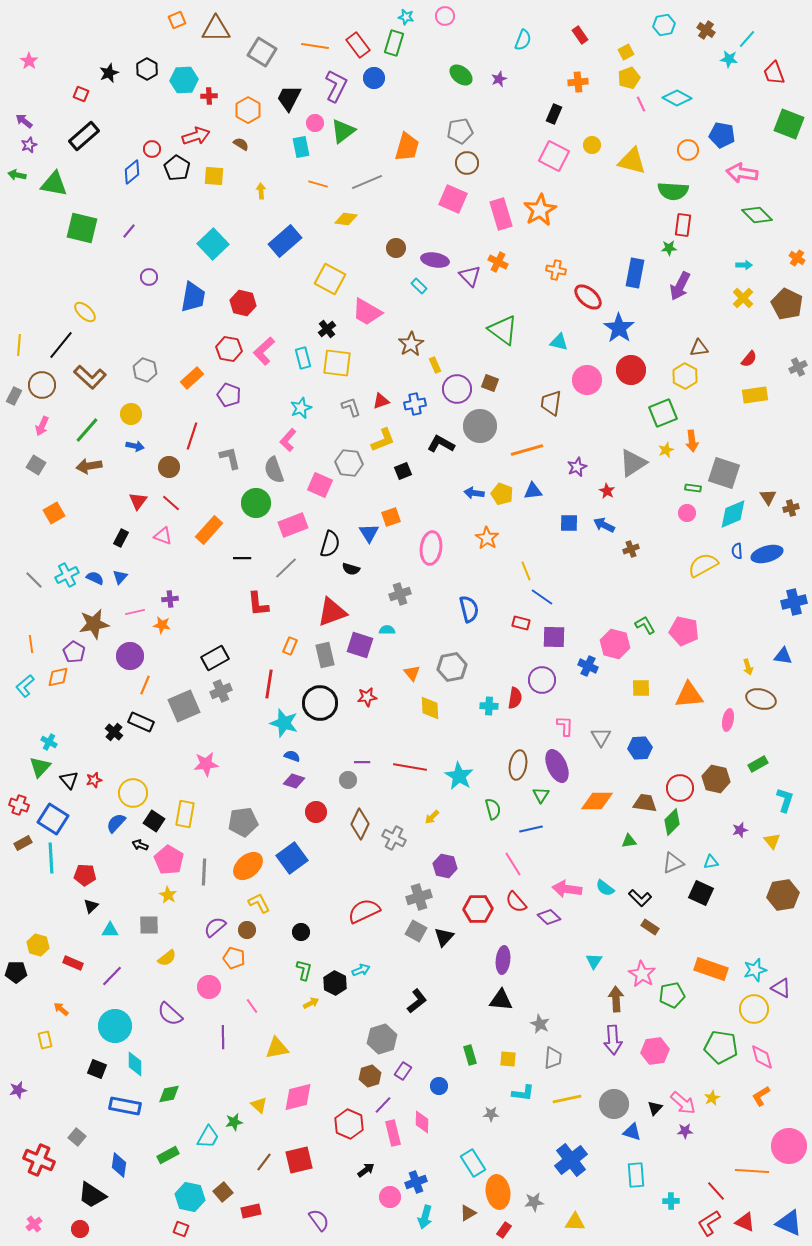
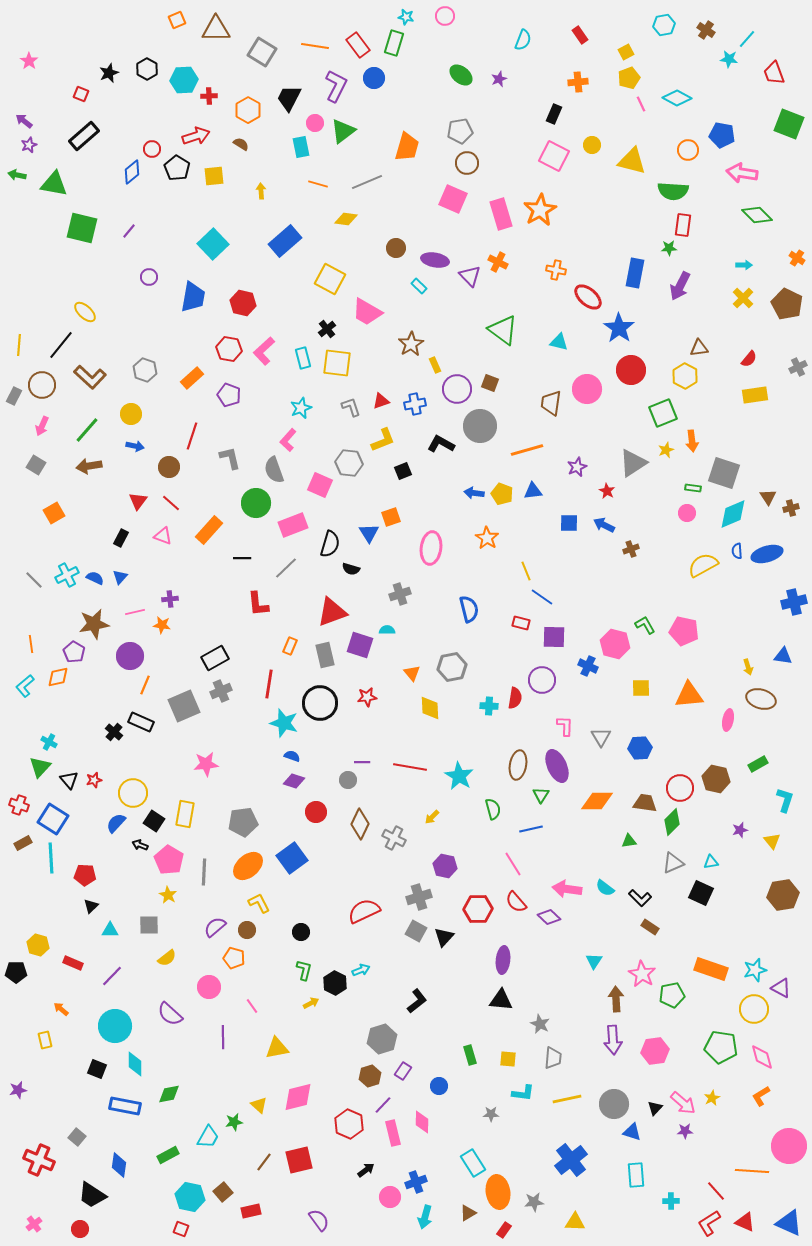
yellow square at (214, 176): rotated 10 degrees counterclockwise
pink circle at (587, 380): moved 9 px down
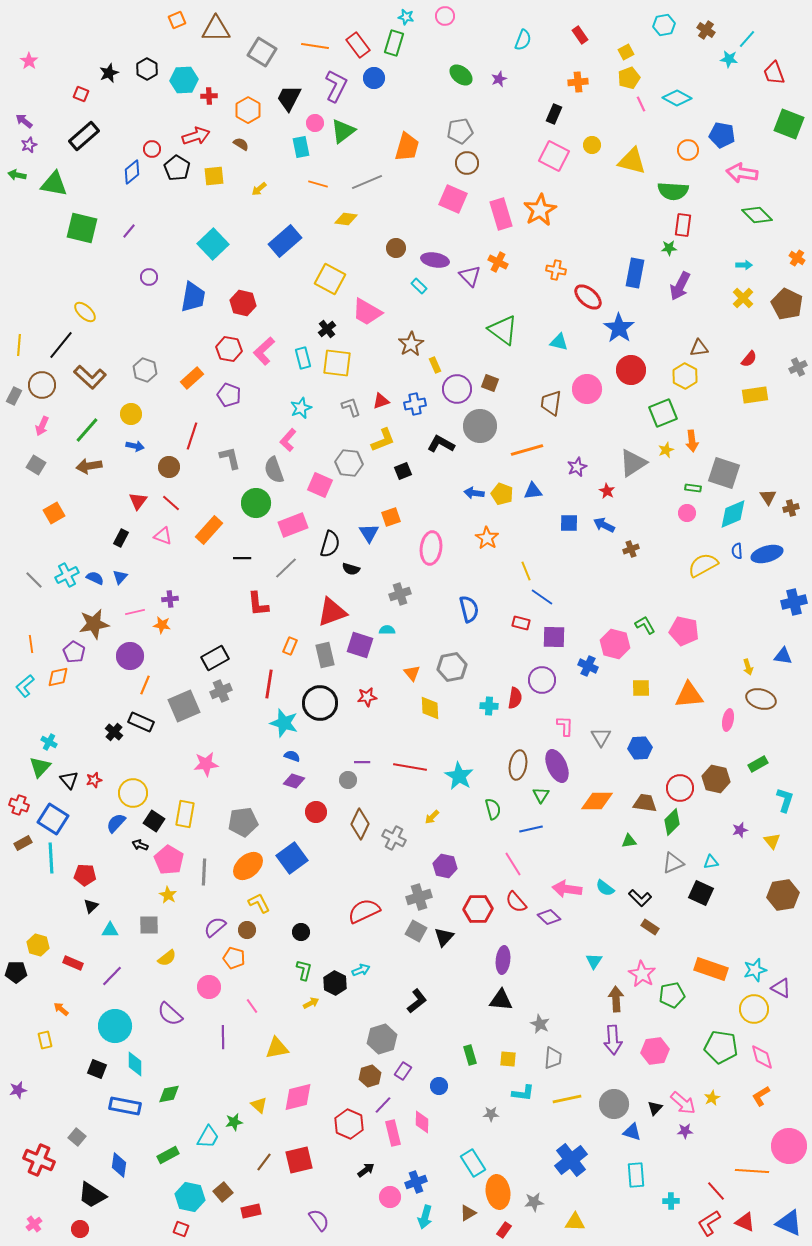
yellow arrow at (261, 191): moved 2 px left, 2 px up; rotated 126 degrees counterclockwise
